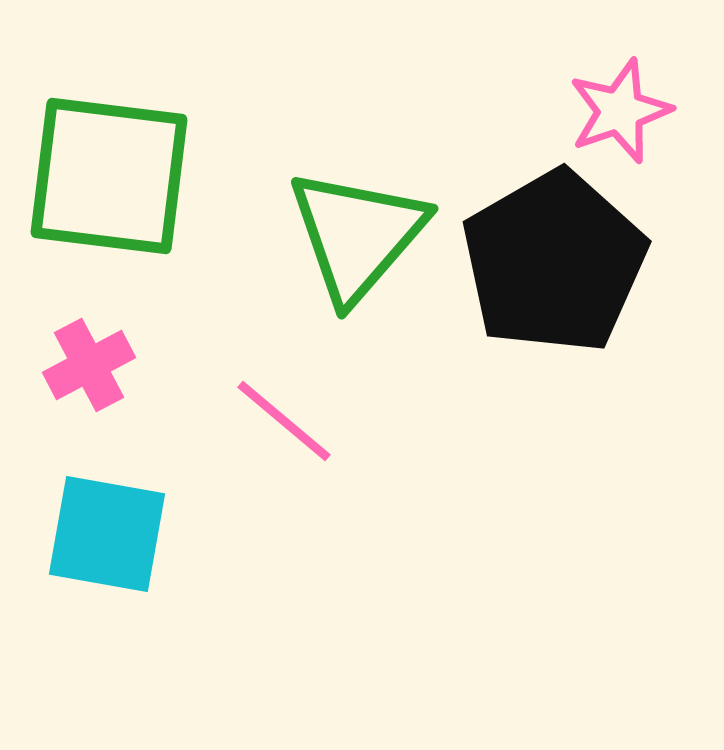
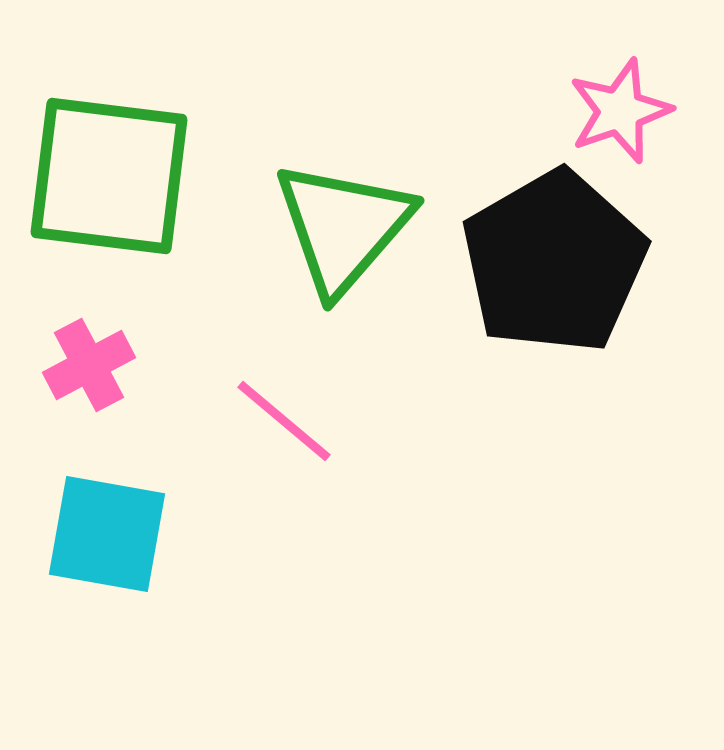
green triangle: moved 14 px left, 8 px up
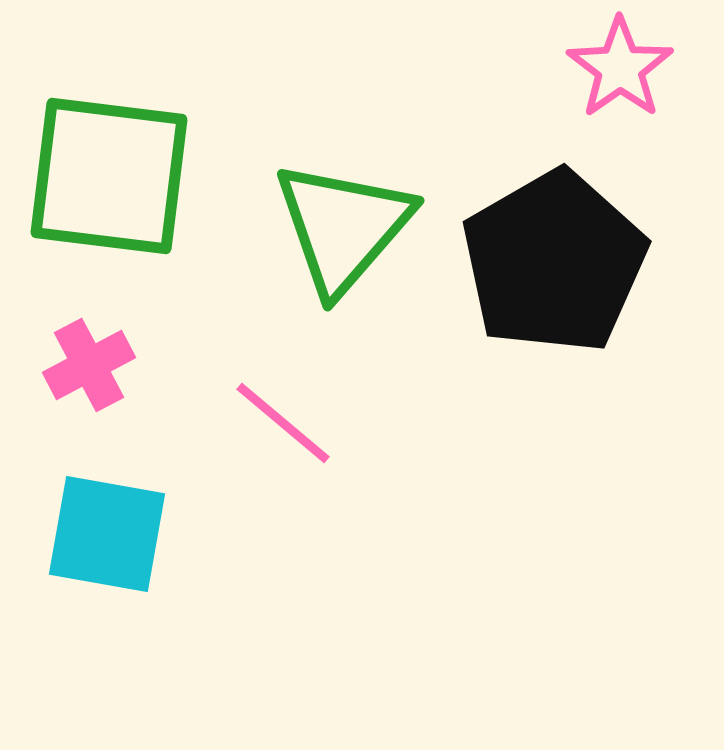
pink star: moved 43 px up; rotated 16 degrees counterclockwise
pink line: moved 1 px left, 2 px down
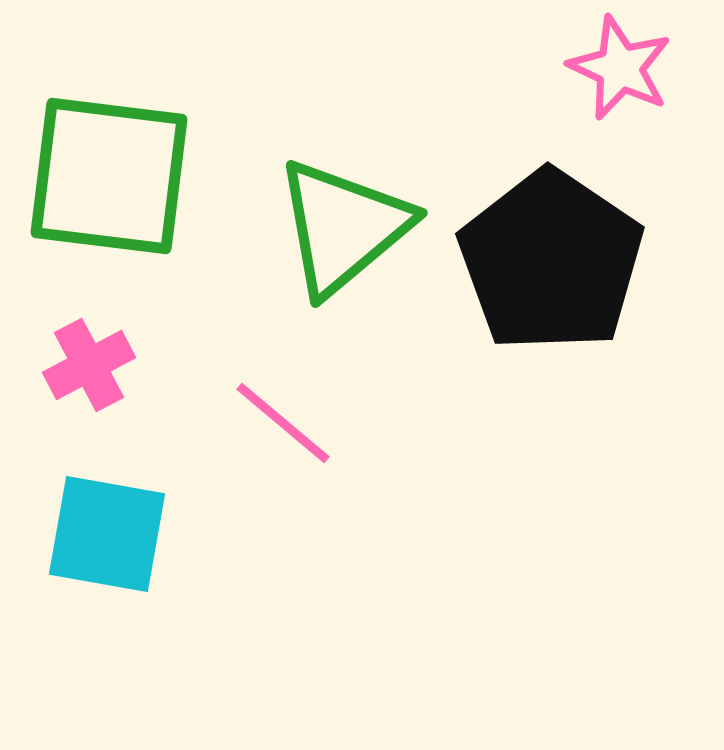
pink star: rotated 12 degrees counterclockwise
green triangle: rotated 9 degrees clockwise
black pentagon: moved 3 px left, 1 px up; rotated 8 degrees counterclockwise
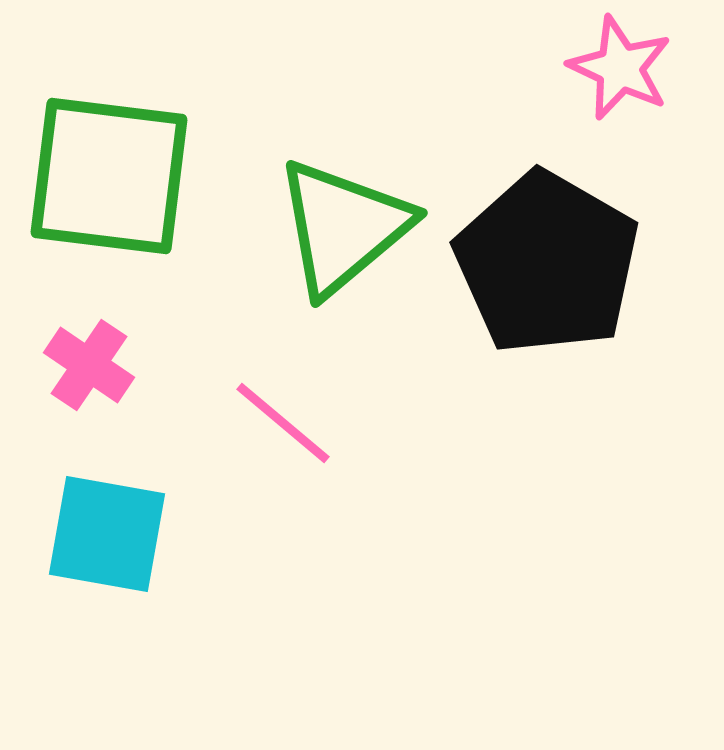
black pentagon: moved 4 px left, 2 px down; rotated 4 degrees counterclockwise
pink cross: rotated 28 degrees counterclockwise
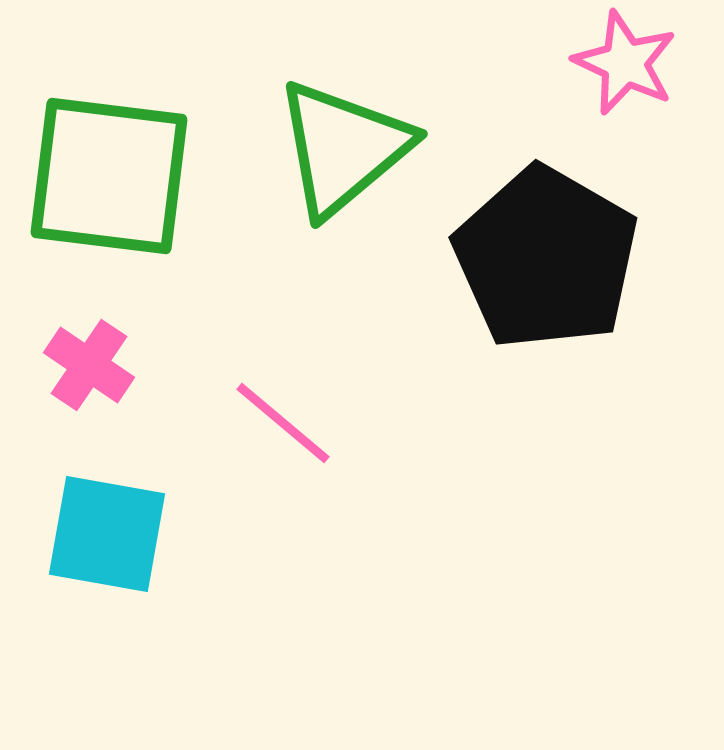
pink star: moved 5 px right, 5 px up
green triangle: moved 79 px up
black pentagon: moved 1 px left, 5 px up
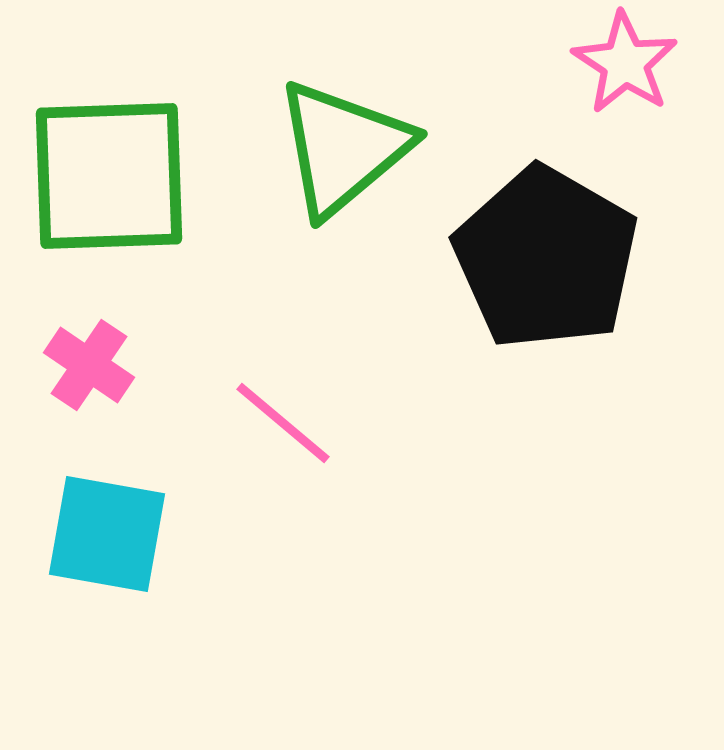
pink star: rotated 8 degrees clockwise
green square: rotated 9 degrees counterclockwise
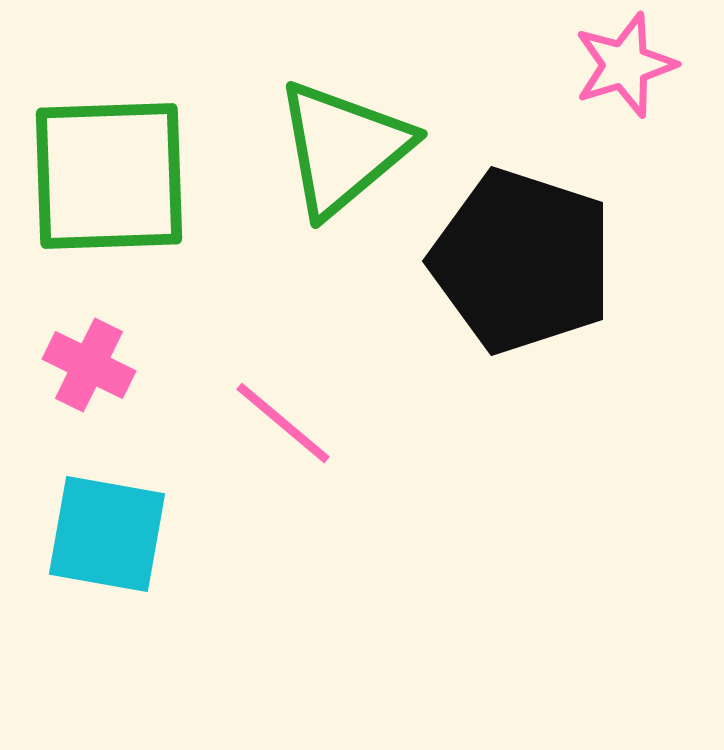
pink star: moved 2 px down; rotated 22 degrees clockwise
black pentagon: moved 24 px left, 3 px down; rotated 12 degrees counterclockwise
pink cross: rotated 8 degrees counterclockwise
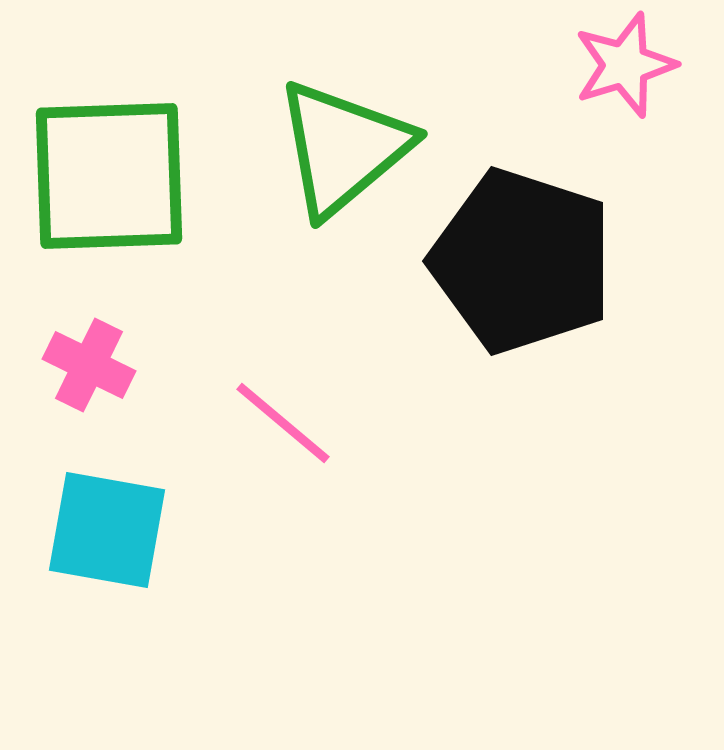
cyan square: moved 4 px up
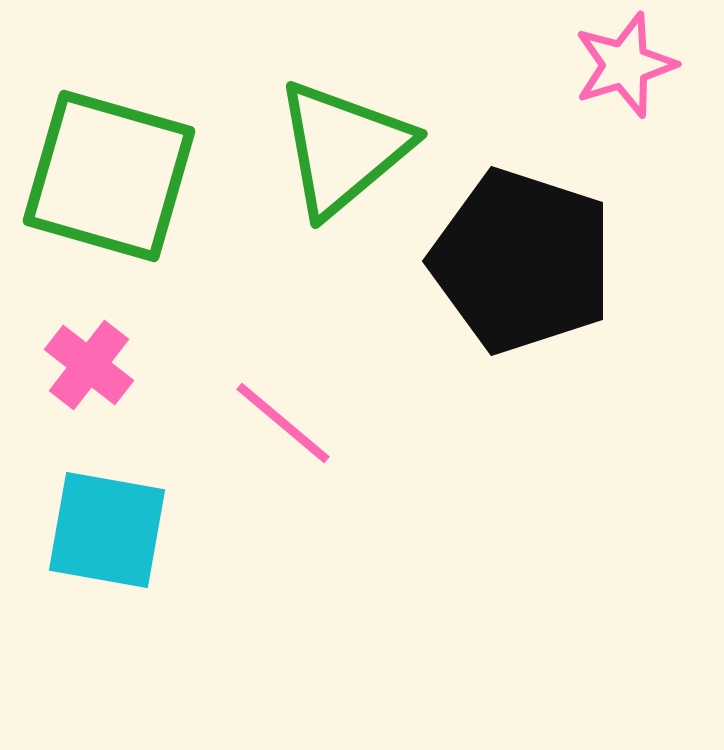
green square: rotated 18 degrees clockwise
pink cross: rotated 12 degrees clockwise
